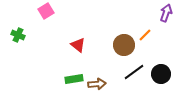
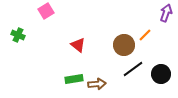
black line: moved 1 px left, 3 px up
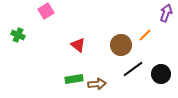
brown circle: moved 3 px left
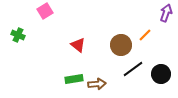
pink square: moved 1 px left
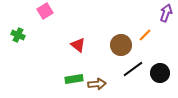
black circle: moved 1 px left, 1 px up
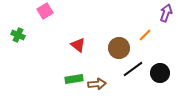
brown circle: moved 2 px left, 3 px down
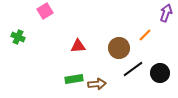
green cross: moved 2 px down
red triangle: moved 1 px down; rotated 42 degrees counterclockwise
